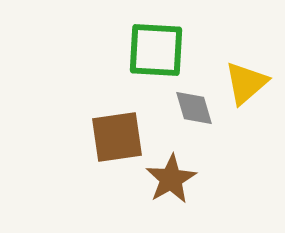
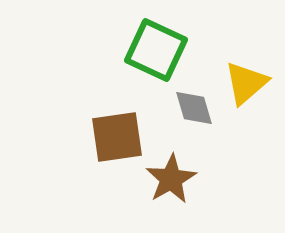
green square: rotated 22 degrees clockwise
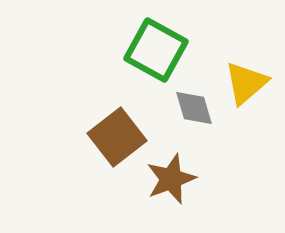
green square: rotated 4 degrees clockwise
brown square: rotated 30 degrees counterclockwise
brown star: rotated 9 degrees clockwise
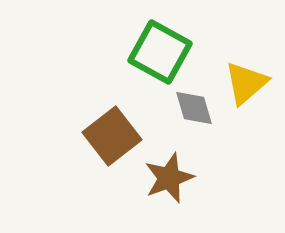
green square: moved 4 px right, 2 px down
brown square: moved 5 px left, 1 px up
brown star: moved 2 px left, 1 px up
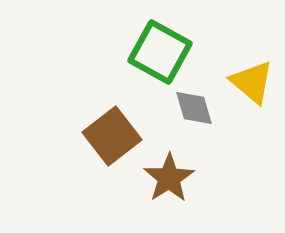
yellow triangle: moved 6 px right, 1 px up; rotated 39 degrees counterclockwise
brown star: rotated 12 degrees counterclockwise
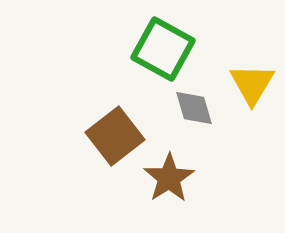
green square: moved 3 px right, 3 px up
yellow triangle: moved 2 px down; rotated 21 degrees clockwise
brown square: moved 3 px right
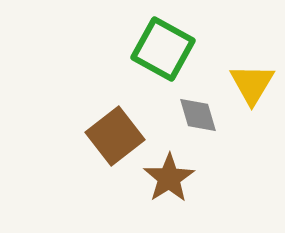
gray diamond: moved 4 px right, 7 px down
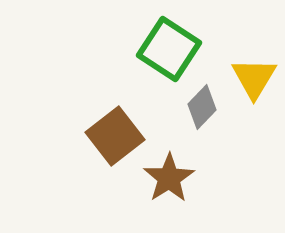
green square: moved 6 px right; rotated 4 degrees clockwise
yellow triangle: moved 2 px right, 6 px up
gray diamond: moved 4 px right, 8 px up; rotated 60 degrees clockwise
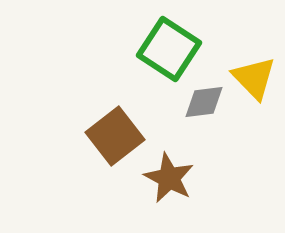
yellow triangle: rotated 15 degrees counterclockwise
gray diamond: moved 2 px right, 5 px up; rotated 39 degrees clockwise
brown star: rotated 12 degrees counterclockwise
